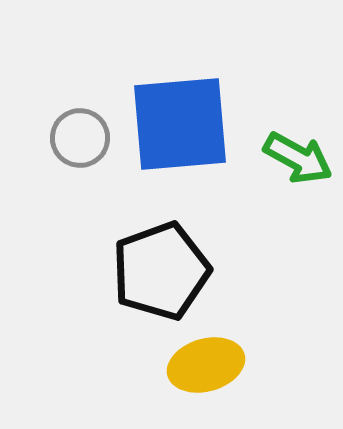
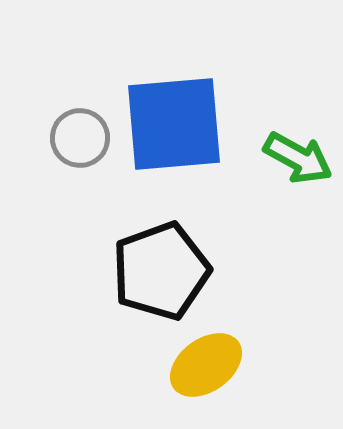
blue square: moved 6 px left
yellow ellipse: rotated 20 degrees counterclockwise
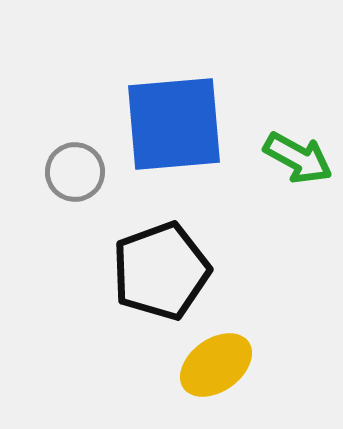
gray circle: moved 5 px left, 34 px down
yellow ellipse: moved 10 px right
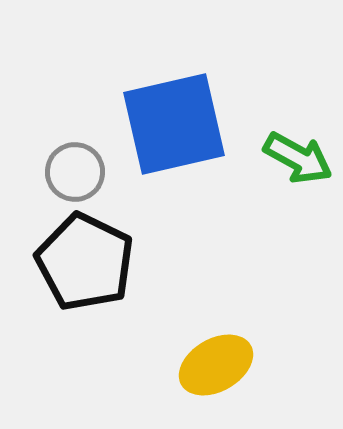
blue square: rotated 8 degrees counterclockwise
black pentagon: moved 76 px left, 9 px up; rotated 26 degrees counterclockwise
yellow ellipse: rotated 6 degrees clockwise
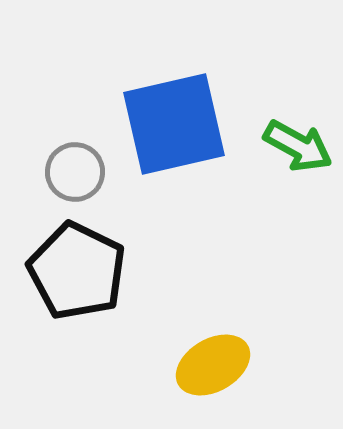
green arrow: moved 12 px up
black pentagon: moved 8 px left, 9 px down
yellow ellipse: moved 3 px left
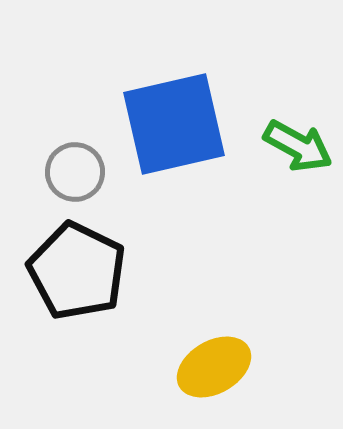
yellow ellipse: moved 1 px right, 2 px down
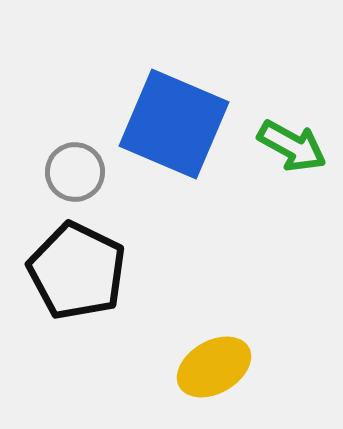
blue square: rotated 36 degrees clockwise
green arrow: moved 6 px left
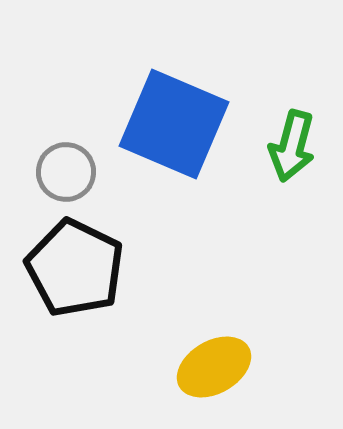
green arrow: rotated 76 degrees clockwise
gray circle: moved 9 px left
black pentagon: moved 2 px left, 3 px up
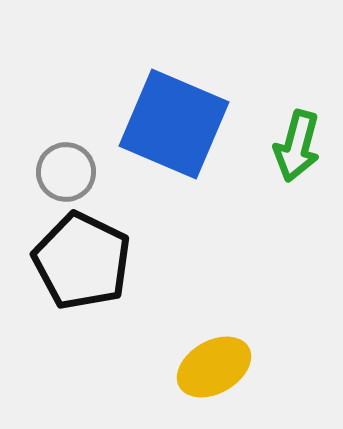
green arrow: moved 5 px right
black pentagon: moved 7 px right, 7 px up
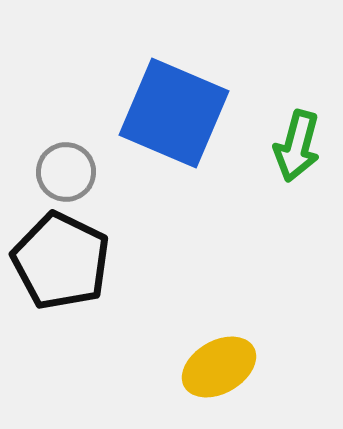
blue square: moved 11 px up
black pentagon: moved 21 px left
yellow ellipse: moved 5 px right
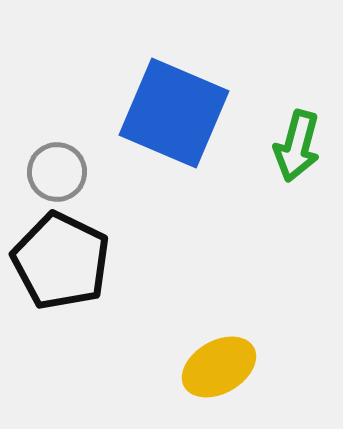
gray circle: moved 9 px left
